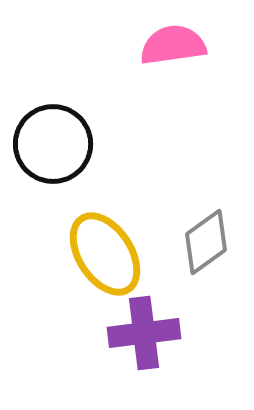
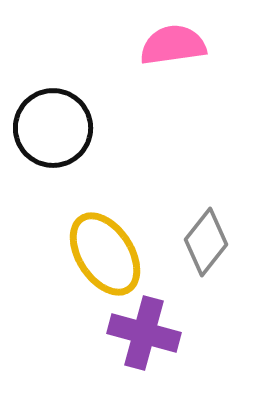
black circle: moved 16 px up
gray diamond: rotated 16 degrees counterclockwise
purple cross: rotated 22 degrees clockwise
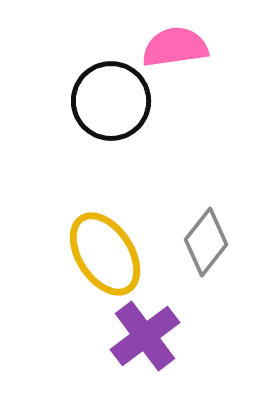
pink semicircle: moved 2 px right, 2 px down
black circle: moved 58 px right, 27 px up
purple cross: moved 1 px right, 3 px down; rotated 38 degrees clockwise
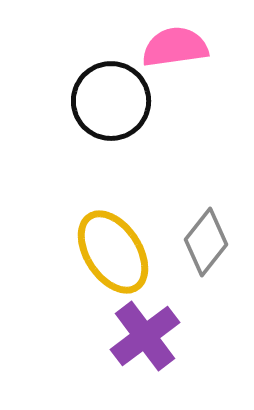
yellow ellipse: moved 8 px right, 2 px up
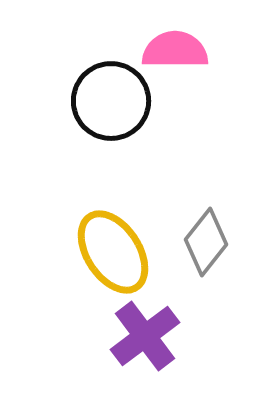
pink semicircle: moved 3 px down; rotated 8 degrees clockwise
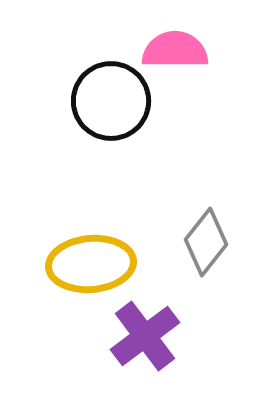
yellow ellipse: moved 22 px left, 12 px down; rotated 62 degrees counterclockwise
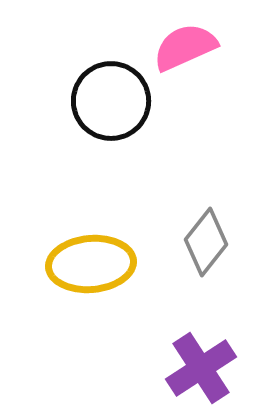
pink semicircle: moved 10 px right, 3 px up; rotated 24 degrees counterclockwise
purple cross: moved 56 px right, 32 px down; rotated 4 degrees clockwise
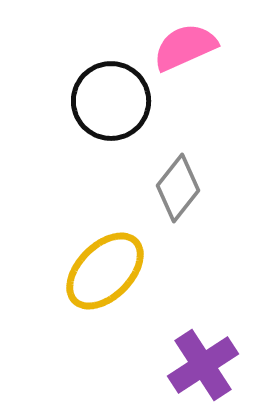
gray diamond: moved 28 px left, 54 px up
yellow ellipse: moved 14 px right, 7 px down; rotated 40 degrees counterclockwise
purple cross: moved 2 px right, 3 px up
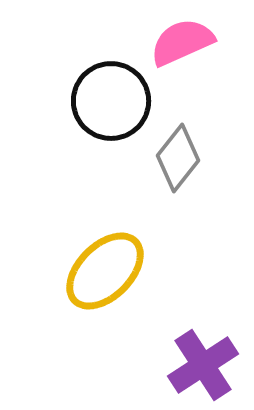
pink semicircle: moved 3 px left, 5 px up
gray diamond: moved 30 px up
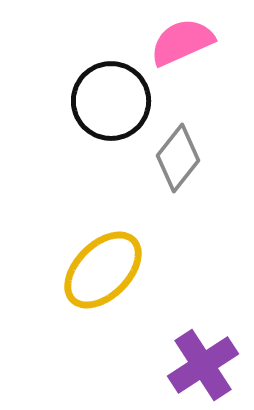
yellow ellipse: moved 2 px left, 1 px up
